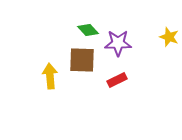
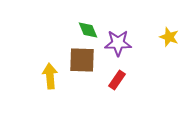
green diamond: rotated 20 degrees clockwise
red rectangle: rotated 30 degrees counterclockwise
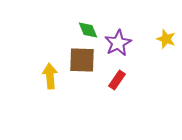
yellow star: moved 3 px left, 2 px down
purple star: rotated 28 degrees counterclockwise
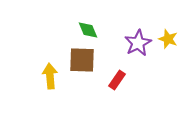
yellow star: moved 2 px right
purple star: moved 20 px right
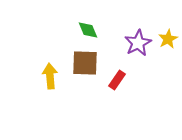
yellow star: rotated 24 degrees clockwise
brown square: moved 3 px right, 3 px down
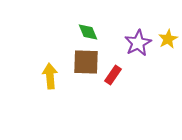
green diamond: moved 2 px down
brown square: moved 1 px right, 1 px up
red rectangle: moved 4 px left, 5 px up
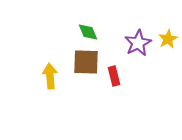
red rectangle: moved 1 px right, 1 px down; rotated 48 degrees counterclockwise
